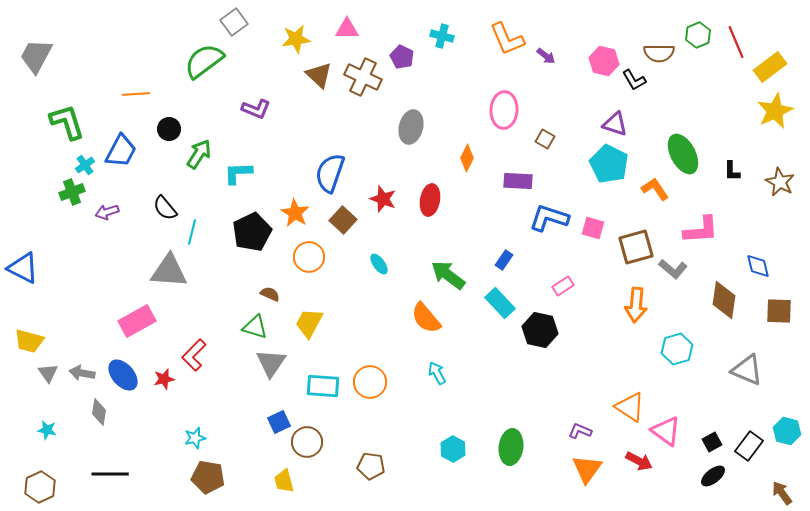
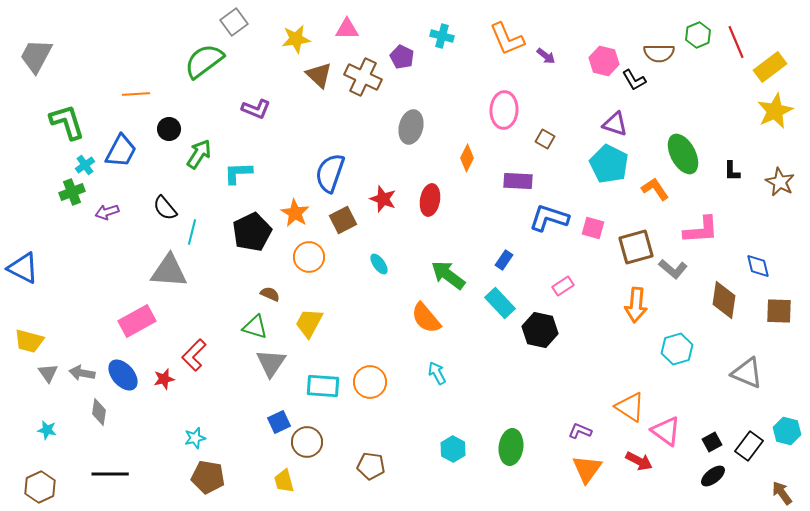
brown square at (343, 220): rotated 20 degrees clockwise
gray triangle at (747, 370): moved 3 px down
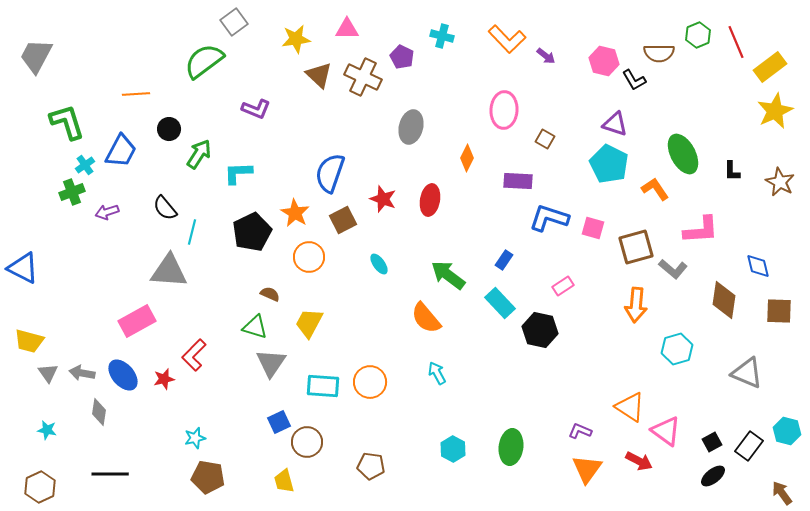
orange L-shape at (507, 39): rotated 21 degrees counterclockwise
